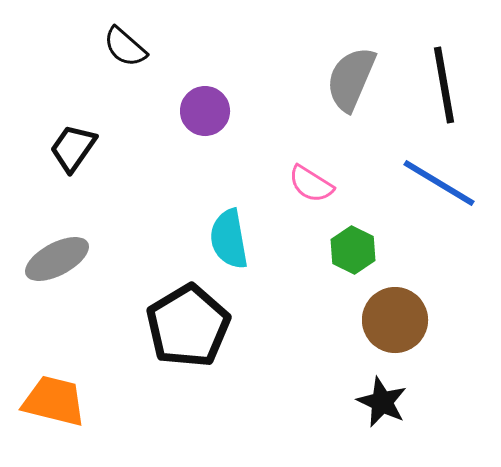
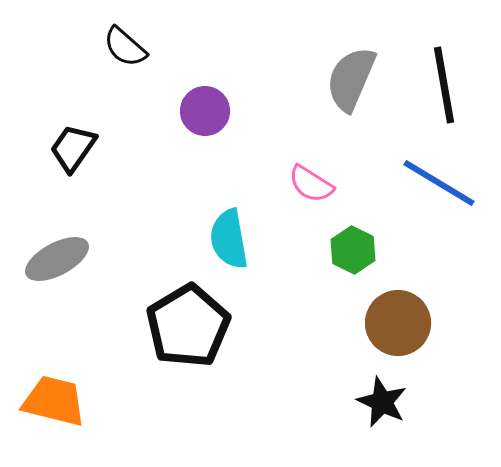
brown circle: moved 3 px right, 3 px down
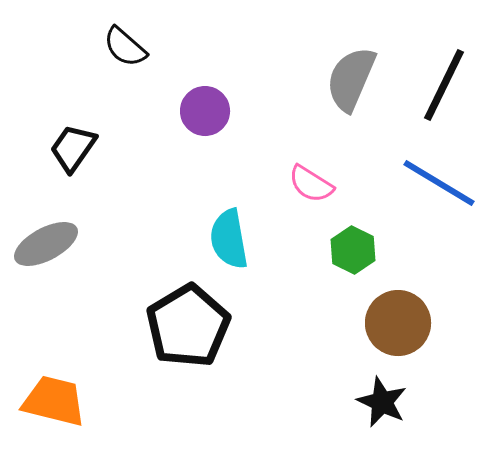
black line: rotated 36 degrees clockwise
gray ellipse: moved 11 px left, 15 px up
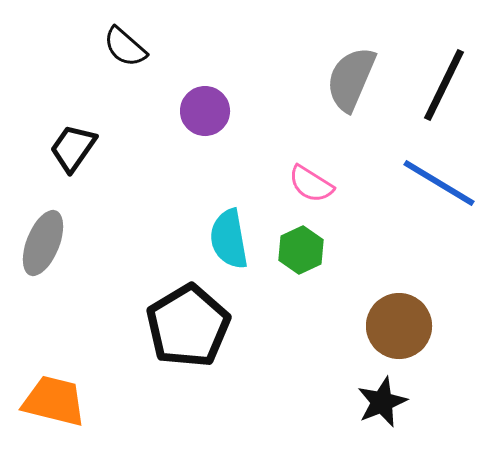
gray ellipse: moved 3 px left, 1 px up; rotated 40 degrees counterclockwise
green hexagon: moved 52 px left; rotated 9 degrees clockwise
brown circle: moved 1 px right, 3 px down
black star: rotated 24 degrees clockwise
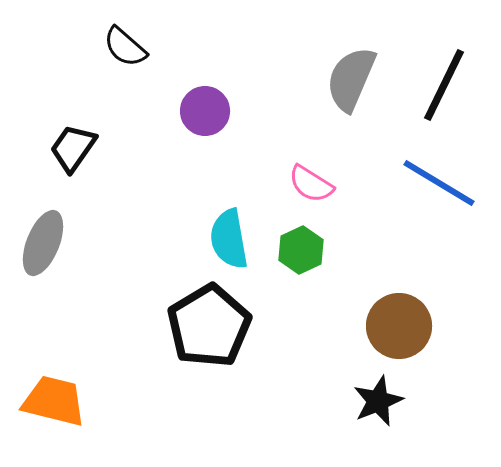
black pentagon: moved 21 px right
black star: moved 4 px left, 1 px up
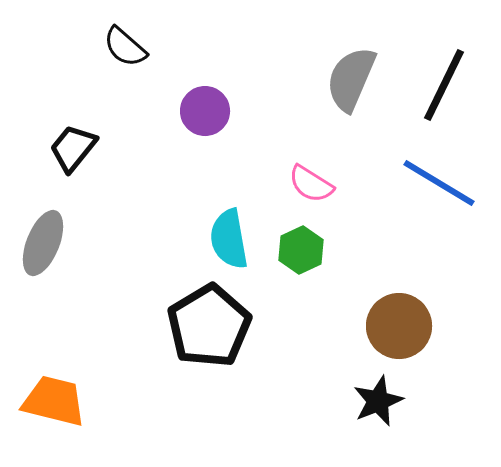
black trapezoid: rotated 4 degrees clockwise
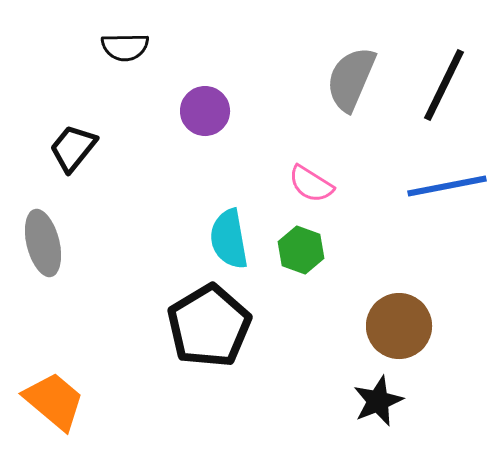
black semicircle: rotated 42 degrees counterclockwise
blue line: moved 8 px right, 3 px down; rotated 42 degrees counterclockwise
gray ellipse: rotated 36 degrees counterclockwise
green hexagon: rotated 15 degrees counterclockwise
orange trapezoid: rotated 26 degrees clockwise
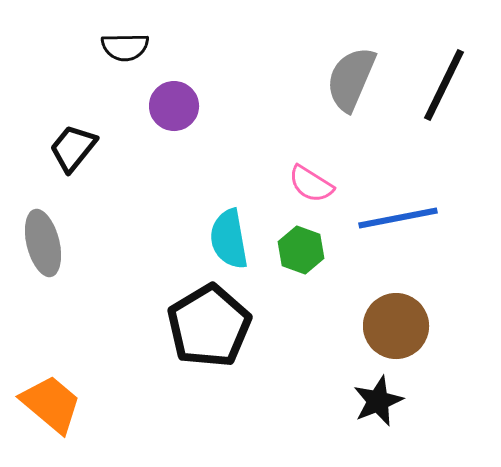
purple circle: moved 31 px left, 5 px up
blue line: moved 49 px left, 32 px down
brown circle: moved 3 px left
orange trapezoid: moved 3 px left, 3 px down
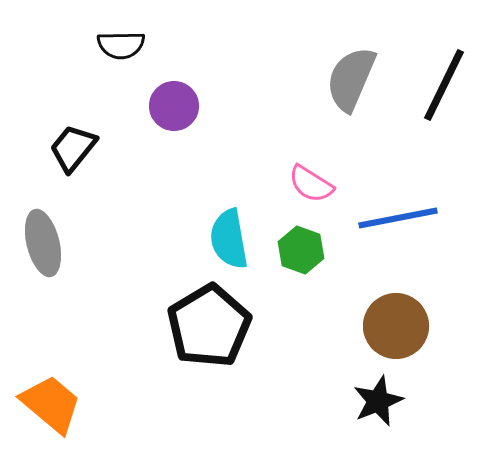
black semicircle: moved 4 px left, 2 px up
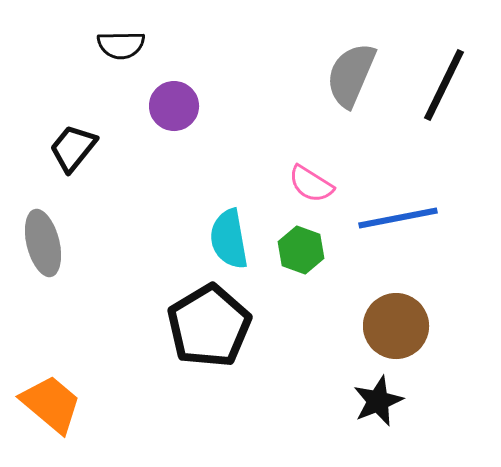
gray semicircle: moved 4 px up
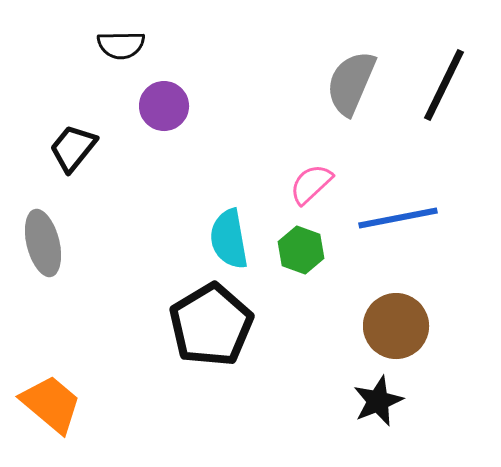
gray semicircle: moved 8 px down
purple circle: moved 10 px left
pink semicircle: rotated 105 degrees clockwise
black pentagon: moved 2 px right, 1 px up
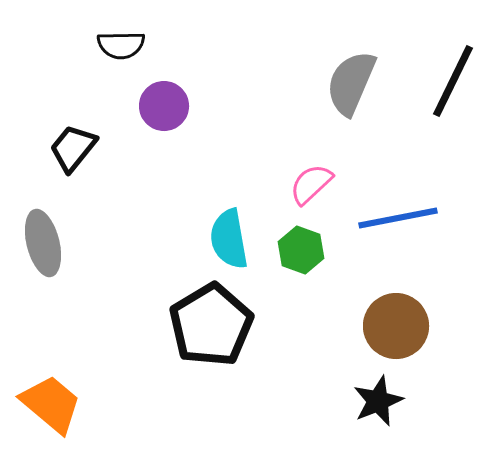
black line: moved 9 px right, 4 px up
